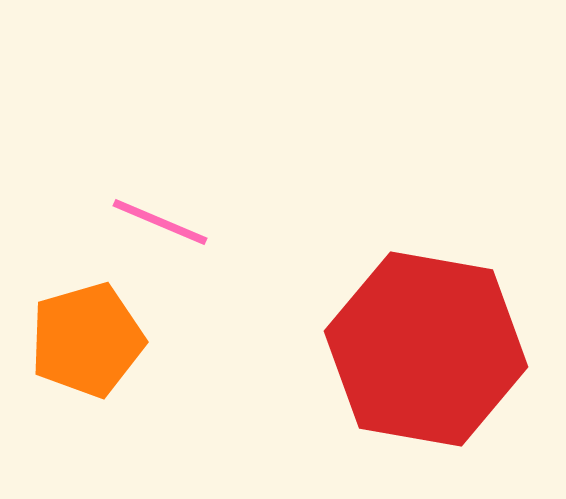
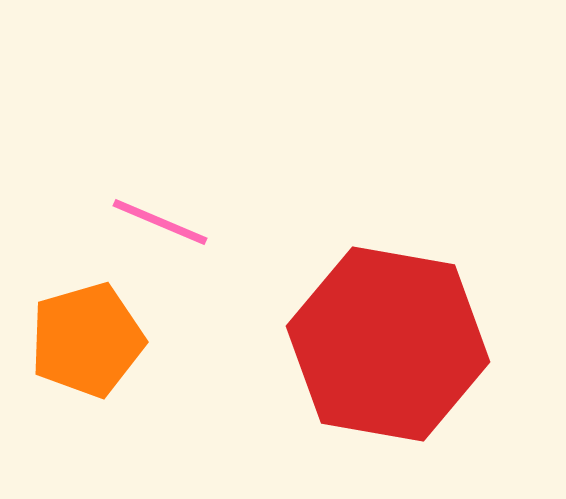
red hexagon: moved 38 px left, 5 px up
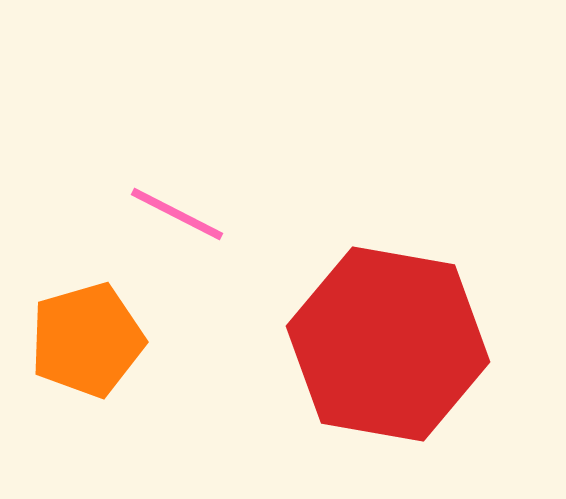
pink line: moved 17 px right, 8 px up; rotated 4 degrees clockwise
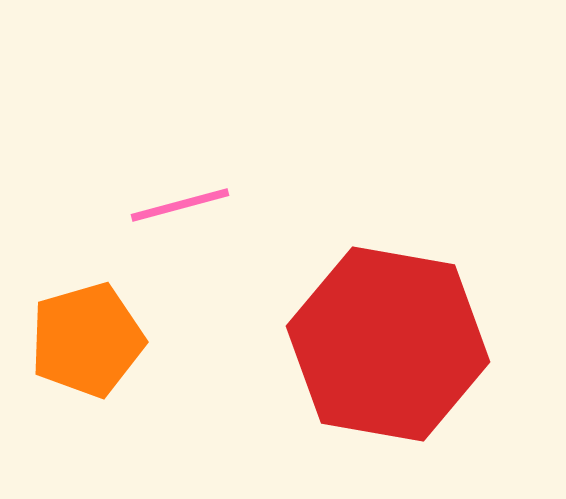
pink line: moved 3 px right, 9 px up; rotated 42 degrees counterclockwise
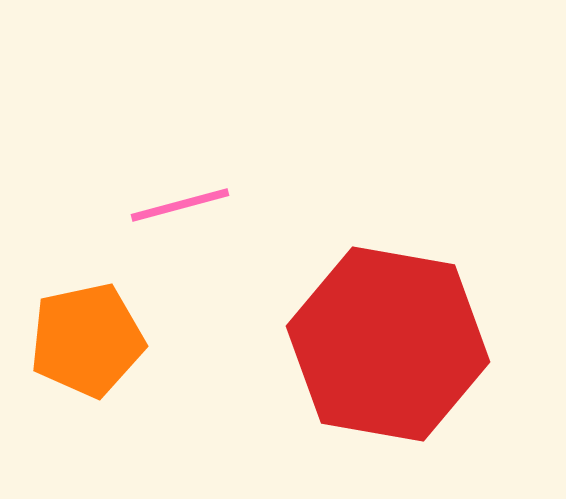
orange pentagon: rotated 4 degrees clockwise
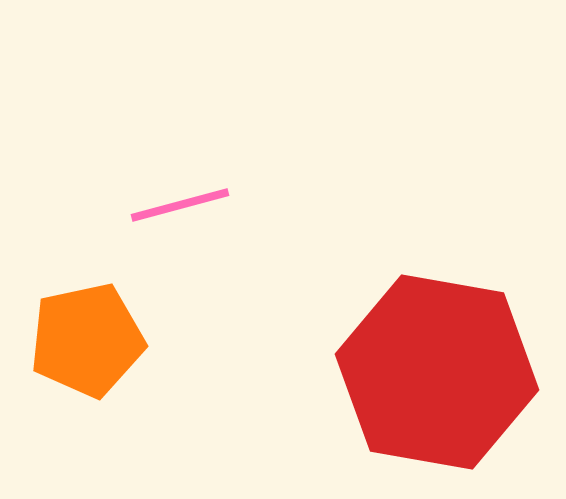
red hexagon: moved 49 px right, 28 px down
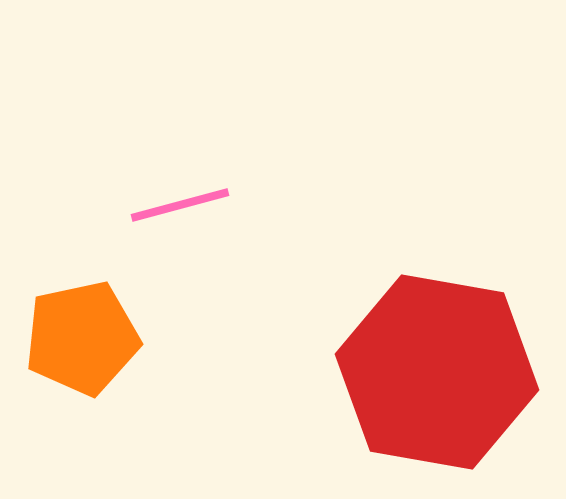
orange pentagon: moved 5 px left, 2 px up
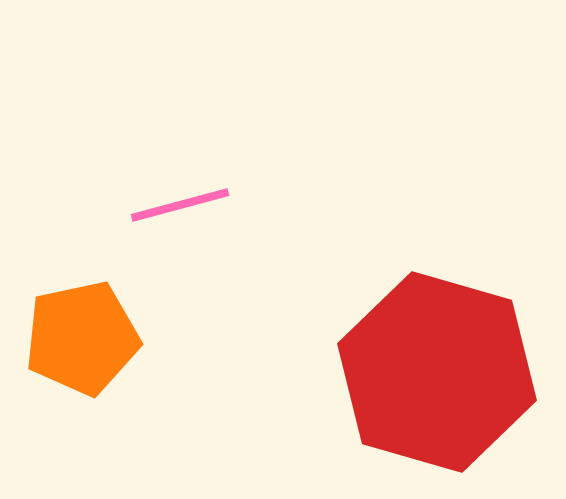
red hexagon: rotated 6 degrees clockwise
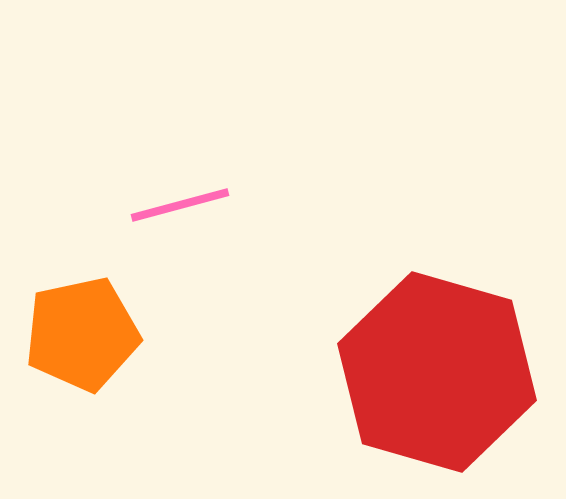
orange pentagon: moved 4 px up
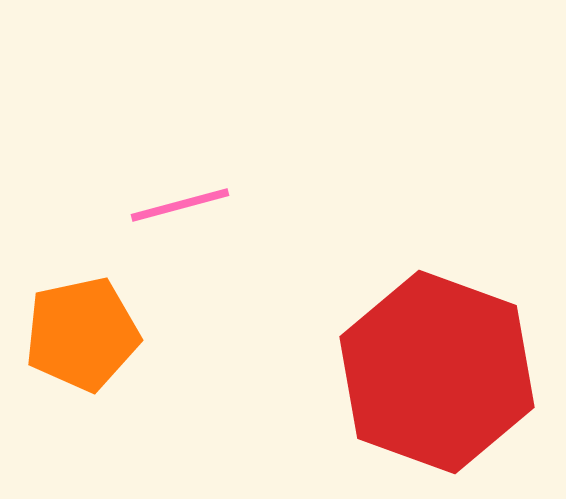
red hexagon: rotated 4 degrees clockwise
